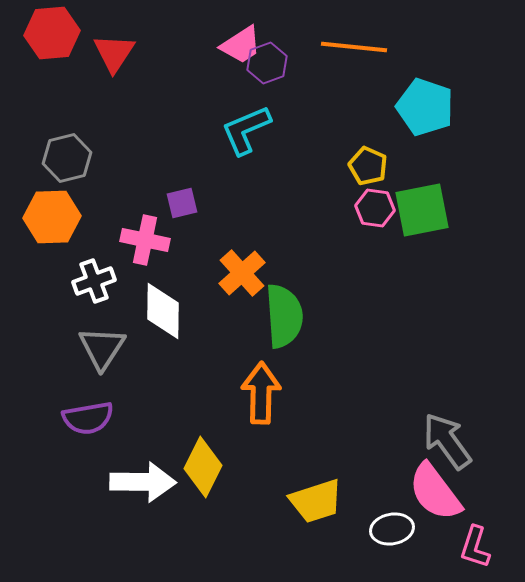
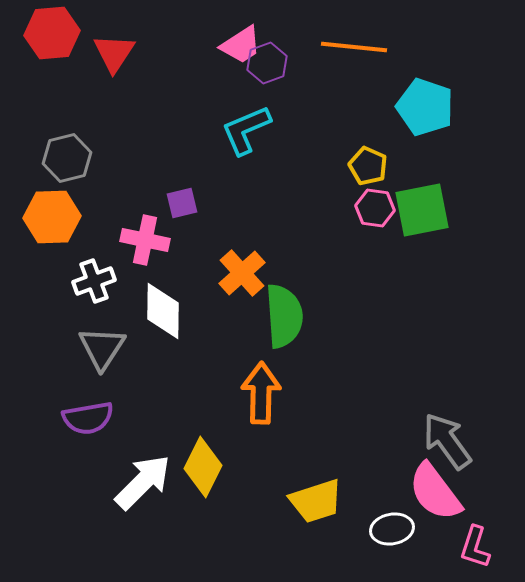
white arrow: rotated 46 degrees counterclockwise
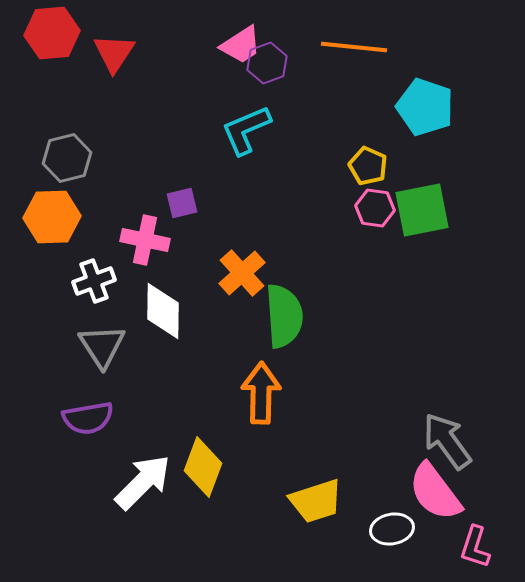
gray triangle: moved 2 px up; rotated 6 degrees counterclockwise
yellow diamond: rotated 6 degrees counterclockwise
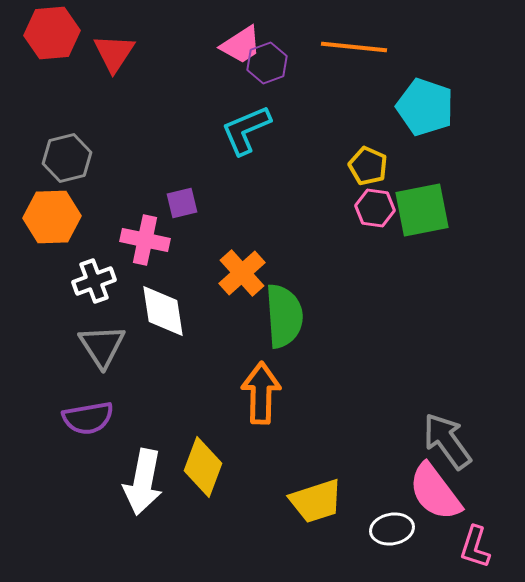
white diamond: rotated 10 degrees counterclockwise
white arrow: rotated 146 degrees clockwise
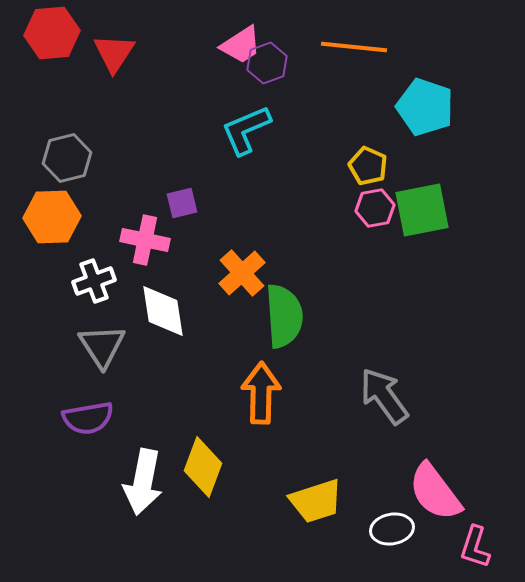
pink hexagon: rotated 18 degrees counterclockwise
gray arrow: moved 63 px left, 45 px up
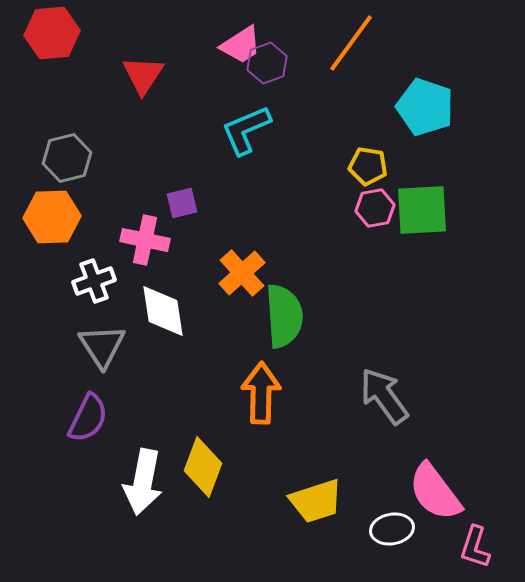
orange line: moved 3 px left, 4 px up; rotated 60 degrees counterclockwise
red triangle: moved 29 px right, 22 px down
yellow pentagon: rotated 15 degrees counterclockwise
green square: rotated 8 degrees clockwise
purple semicircle: rotated 54 degrees counterclockwise
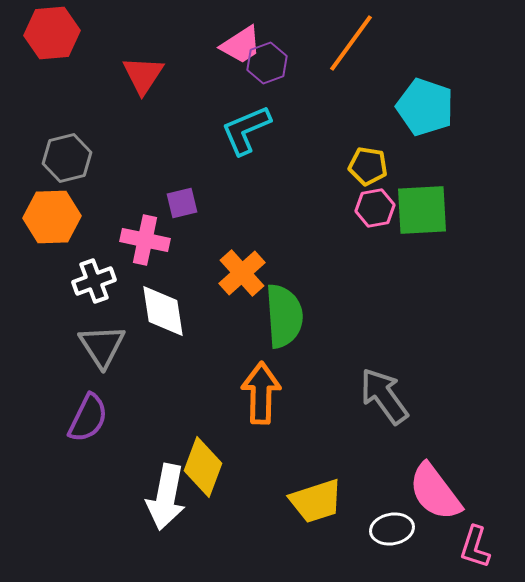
white arrow: moved 23 px right, 15 px down
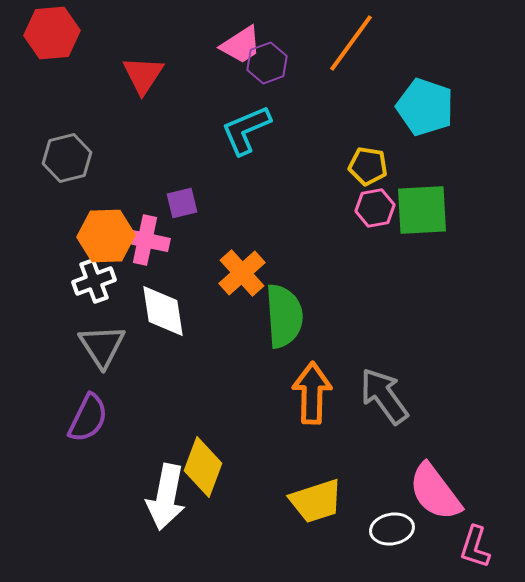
orange hexagon: moved 54 px right, 19 px down
orange arrow: moved 51 px right
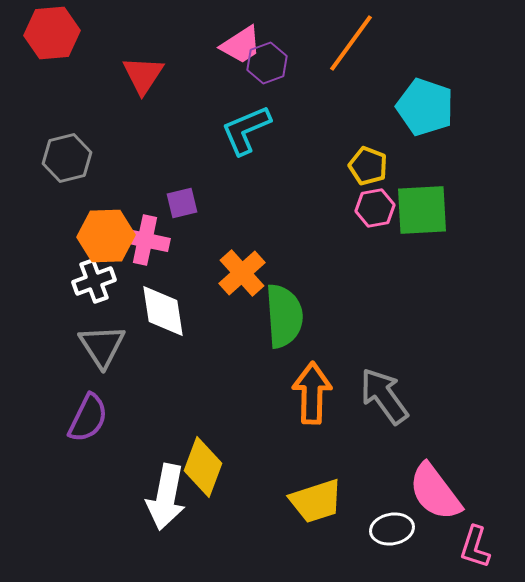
yellow pentagon: rotated 12 degrees clockwise
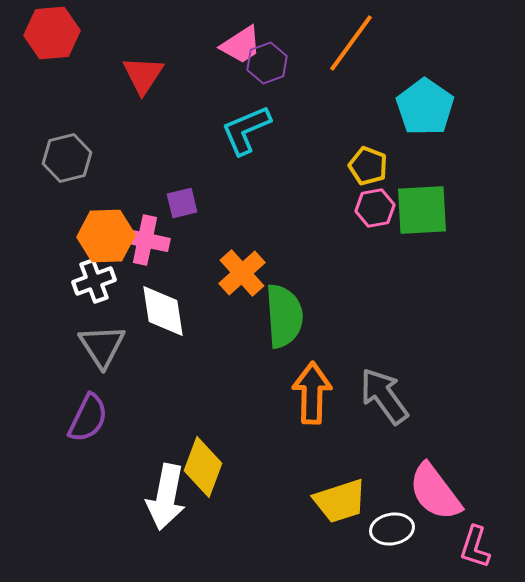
cyan pentagon: rotated 16 degrees clockwise
yellow trapezoid: moved 24 px right
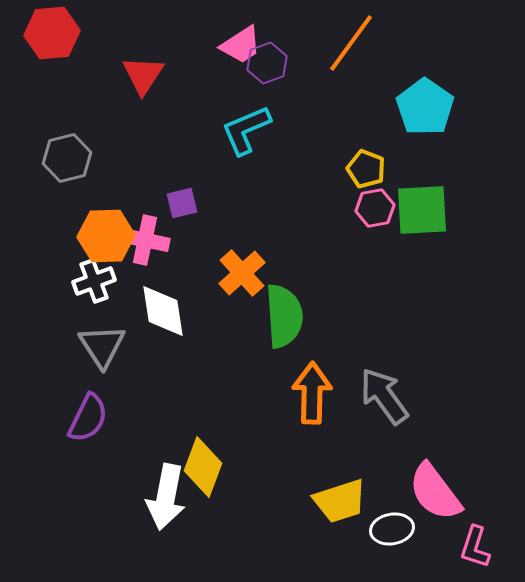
yellow pentagon: moved 2 px left, 3 px down
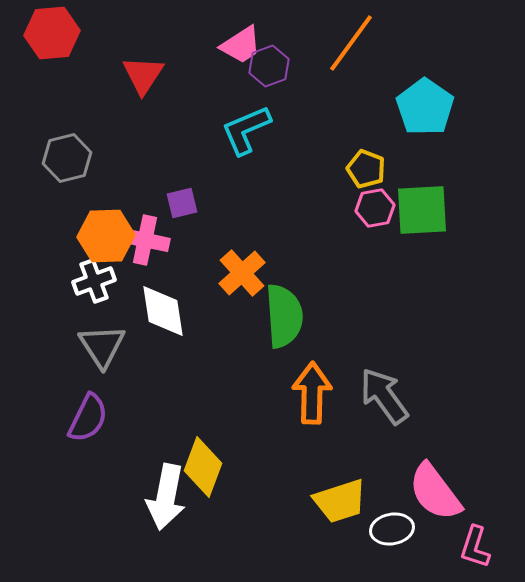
purple hexagon: moved 2 px right, 3 px down
